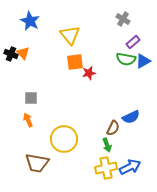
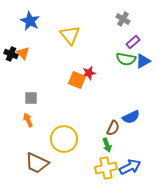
orange square: moved 2 px right, 18 px down; rotated 30 degrees clockwise
brown trapezoid: rotated 15 degrees clockwise
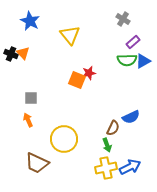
green semicircle: moved 1 px right, 1 px down; rotated 12 degrees counterclockwise
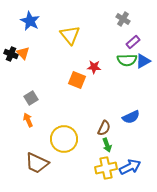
red star: moved 5 px right, 6 px up; rotated 16 degrees clockwise
gray square: rotated 32 degrees counterclockwise
brown semicircle: moved 9 px left
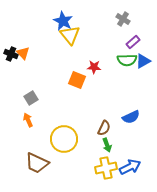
blue star: moved 33 px right
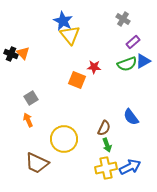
green semicircle: moved 4 px down; rotated 18 degrees counterclockwise
blue semicircle: rotated 78 degrees clockwise
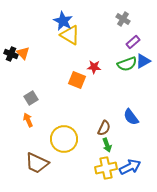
yellow triangle: rotated 20 degrees counterclockwise
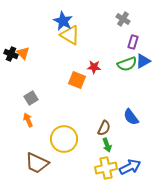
purple rectangle: rotated 32 degrees counterclockwise
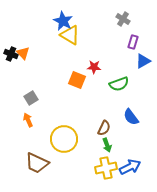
green semicircle: moved 8 px left, 20 px down
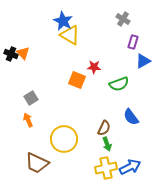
green arrow: moved 1 px up
